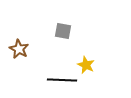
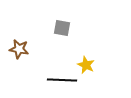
gray square: moved 1 px left, 3 px up
brown star: rotated 18 degrees counterclockwise
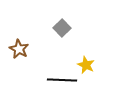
gray square: rotated 36 degrees clockwise
brown star: rotated 18 degrees clockwise
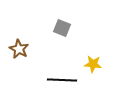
gray square: rotated 24 degrees counterclockwise
yellow star: moved 7 px right, 1 px up; rotated 18 degrees counterclockwise
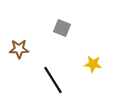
brown star: rotated 30 degrees counterclockwise
black line: moved 9 px left; rotated 56 degrees clockwise
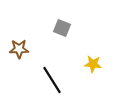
black line: moved 1 px left
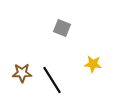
brown star: moved 3 px right, 24 px down
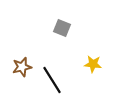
brown star: moved 6 px up; rotated 12 degrees counterclockwise
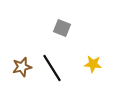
black line: moved 12 px up
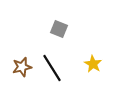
gray square: moved 3 px left, 1 px down
yellow star: rotated 24 degrees clockwise
